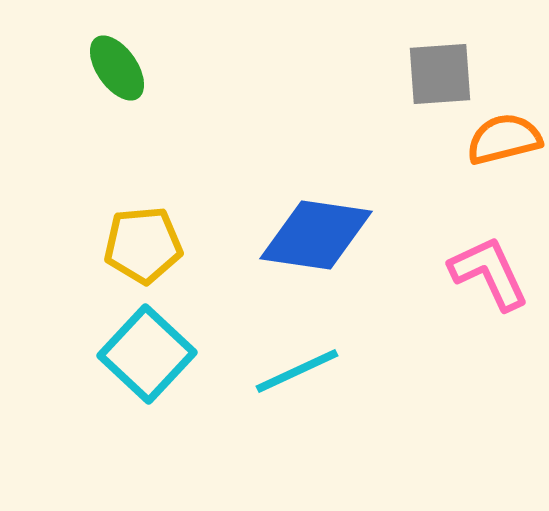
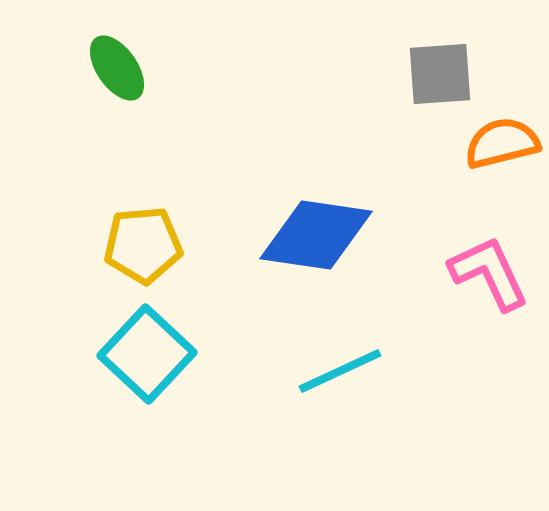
orange semicircle: moved 2 px left, 4 px down
cyan line: moved 43 px right
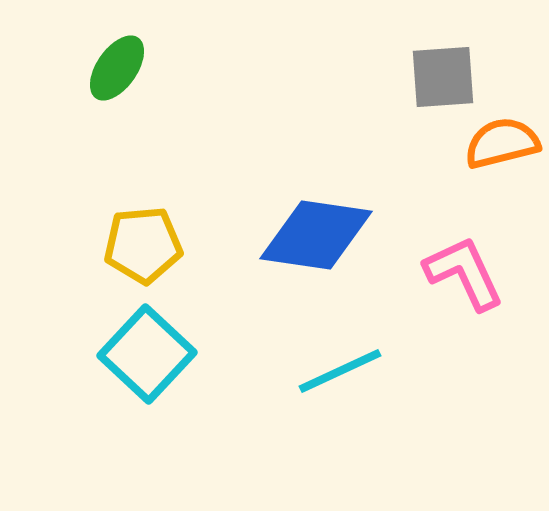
green ellipse: rotated 70 degrees clockwise
gray square: moved 3 px right, 3 px down
pink L-shape: moved 25 px left
